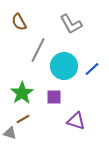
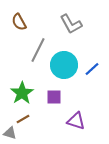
cyan circle: moved 1 px up
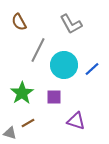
brown line: moved 5 px right, 4 px down
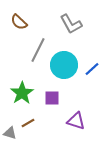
brown semicircle: rotated 18 degrees counterclockwise
purple square: moved 2 px left, 1 px down
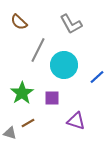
blue line: moved 5 px right, 8 px down
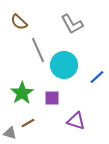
gray L-shape: moved 1 px right
gray line: rotated 50 degrees counterclockwise
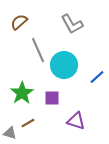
brown semicircle: rotated 96 degrees clockwise
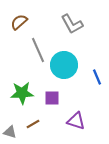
blue line: rotated 70 degrees counterclockwise
green star: rotated 30 degrees clockwise
brown line: moved 5 px right, 1 px down
gray triangle: moved 1 px up
